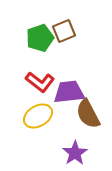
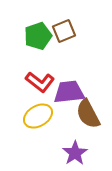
green pentagon: moved 2 px left, 2 px up
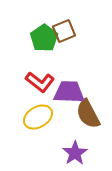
green pentagon: moved 6 px right, 2 px down; rotated 16 degrees counterclockwise
purple trapezoid: rotated 8 degrees clockwise
yellow ellipse: moved 1 px down
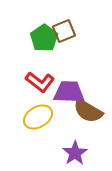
brown semicircle: moved 3 px up; rotated 32 degrees counterclockwise
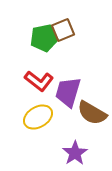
brown square: moved 1 px left, 1 px up
green pentagon: rotated 24 degrees clockwise
red L-shape: moved 1 px left, 1 px up
purple trapezoid: moved 1 px left; rotated 76 degrees counterclockwise
brown semicircle: moved 4 px right, 2 px down
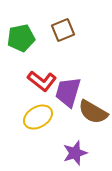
green pentagon: moved 23 px left
red L-shape: moved 3 px right
brown semicircle: moved 1 px right, 1 px up
purple star: rotated 15 degrees clockwise
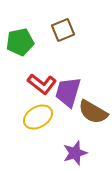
green pentagon: moved 1 px left, 4 px down
red L-shape: moved 3 px down
